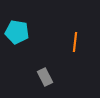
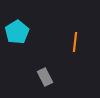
cyan pentagon: rotated 30 degrees clockwise
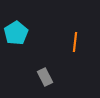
cyan pentagon: moved 1 px left, 1 px down
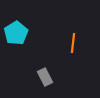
orange line: moved 2 px left, 1 px down
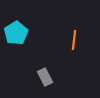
orange line: moved 1 px right, 3 px up
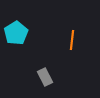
orange line: moved 2 px left
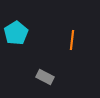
gray rectangle: rotated 36 degrees counterclockwise
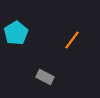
orange line: rotated 30 degrees clockwise
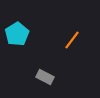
cyan pentagon: moved 1 px right, 1 px down
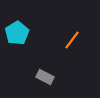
cyan pentagon: moved 1 px up
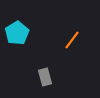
gray rectangle: rotated 48 degrees clockwise
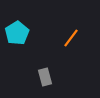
orange line: moved 1 px left, 2 px up
